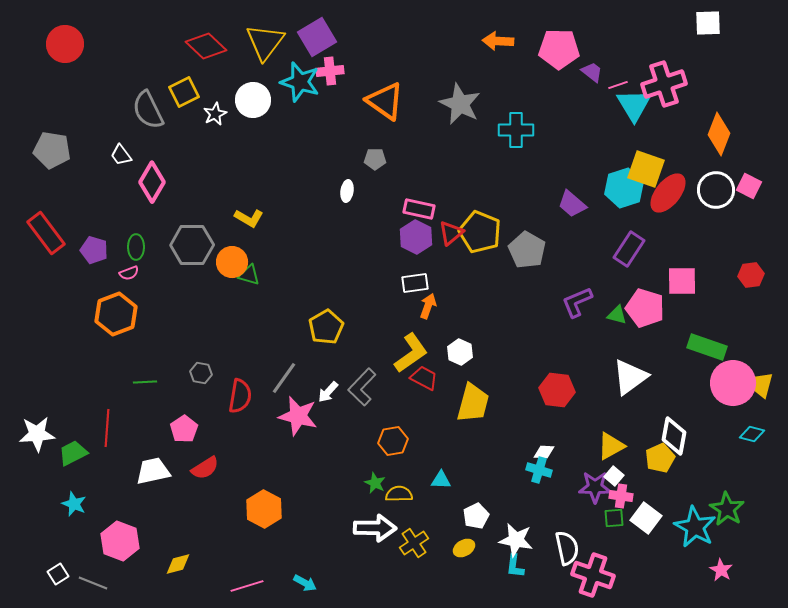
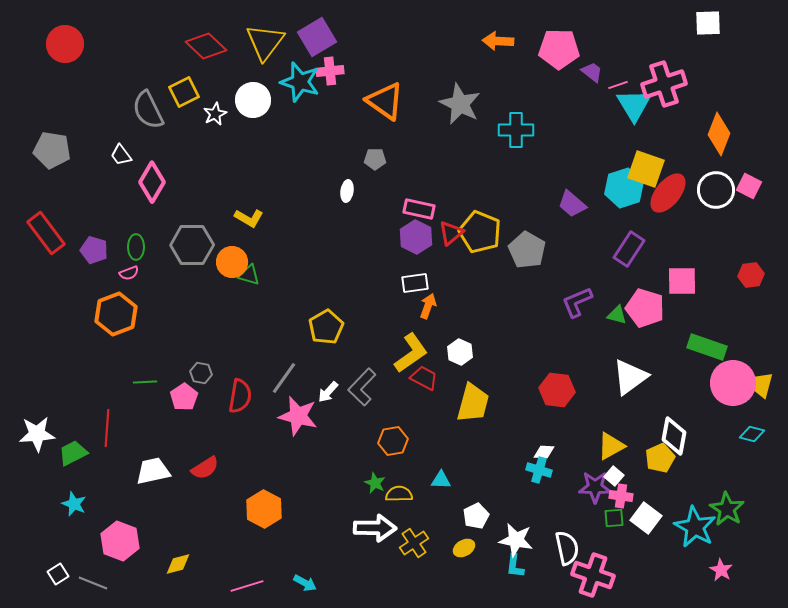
pink pentagon at (184, 429): moved 32 px up
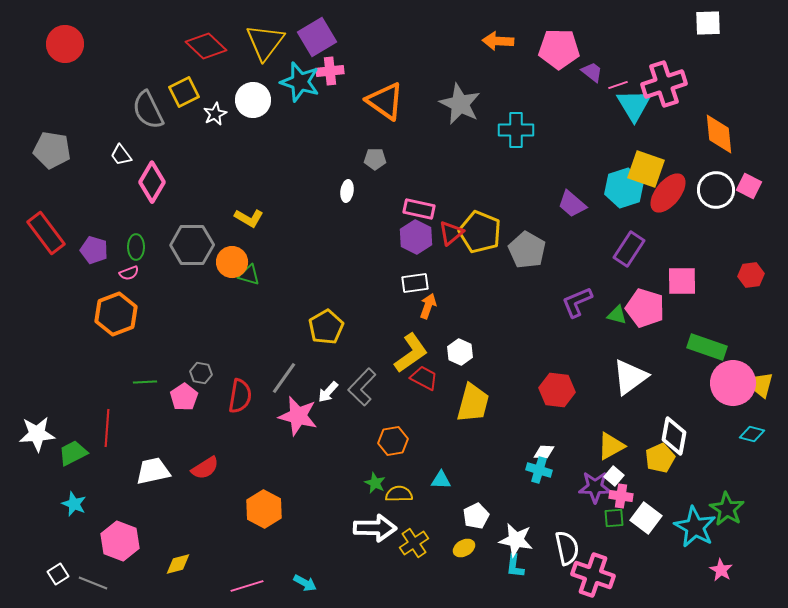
orange diamond at (719, 134): rotated 27 degrees counterclockwise
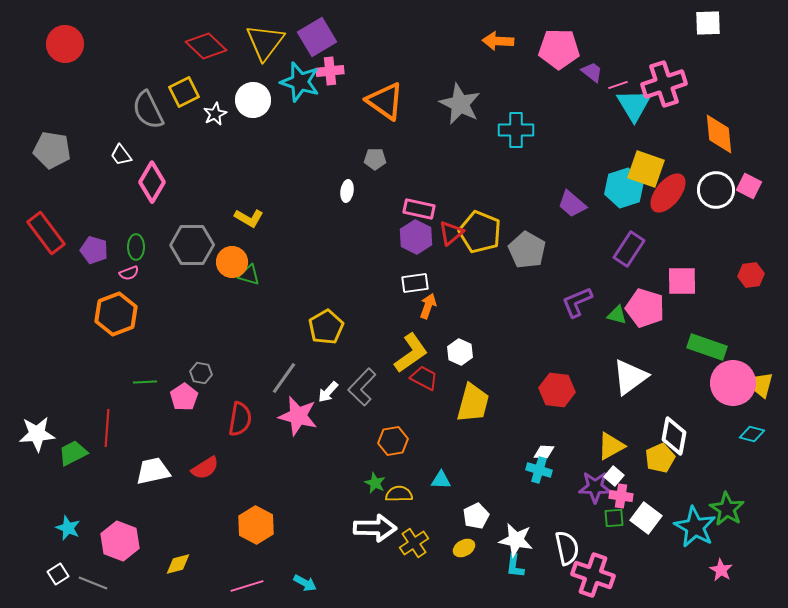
red semicircle at (240, 396): moved 23 px down
cyan star at (74, 504): moved 6 px left, 24 px down
orange hexagon at (264, 509): moved 8 px left, 16 px down
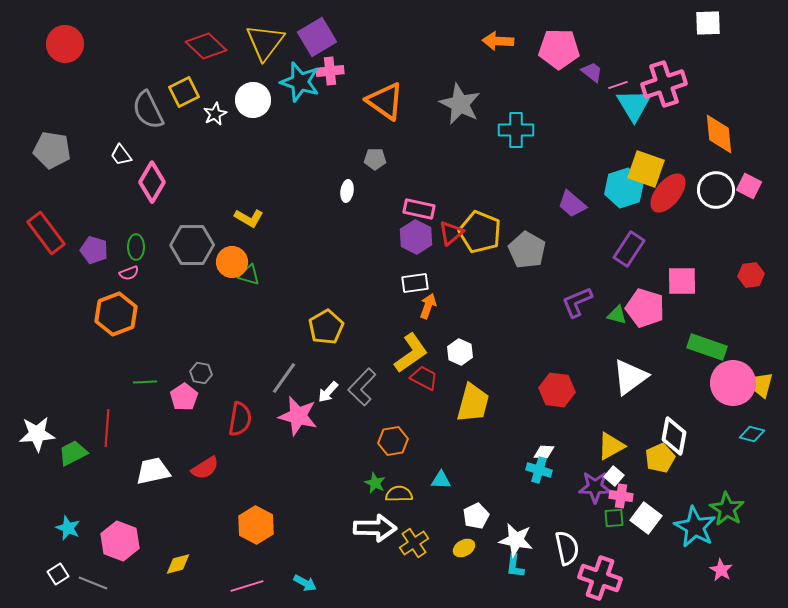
pink cross at (593, 575): moved 7 px right, 3 px down
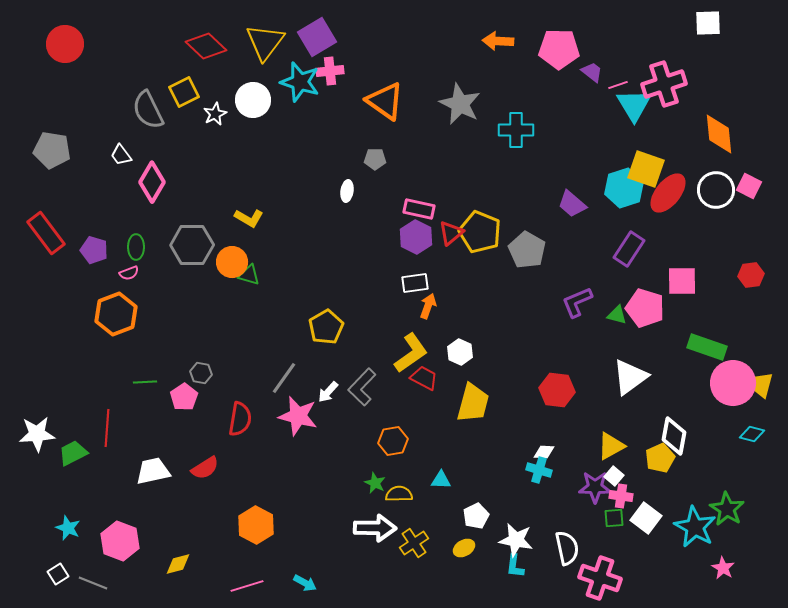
pink star at (721, 570): moved 2 px right, 2 px up
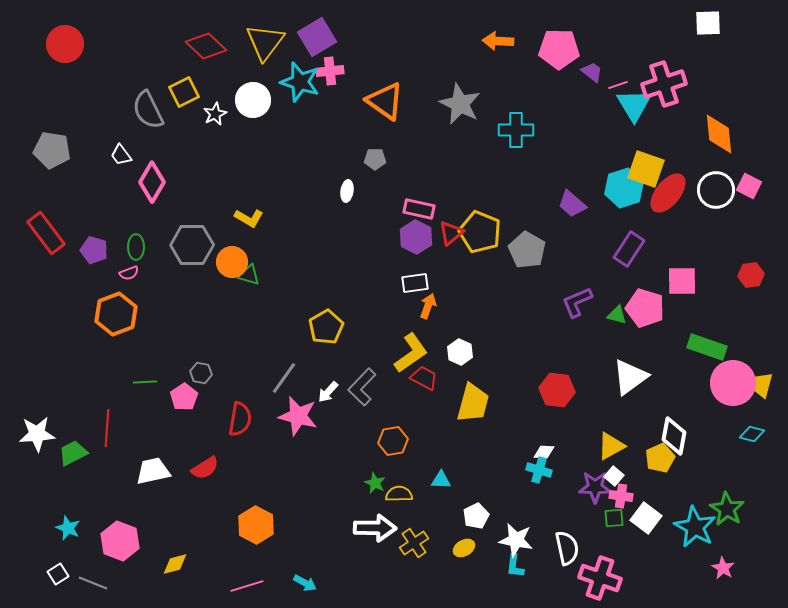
yellow diamond at (178, 564): moved 3 px left
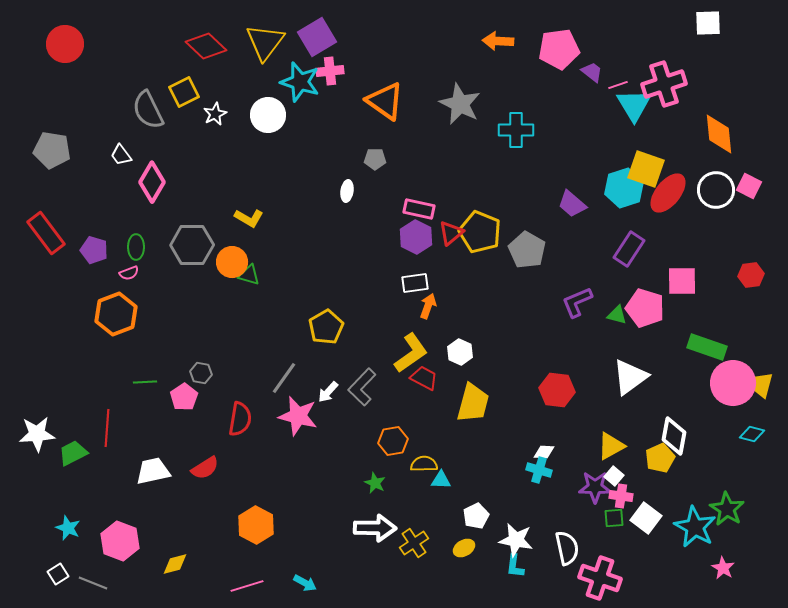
pink pentagon at (559, 49): rotated 9 degrees counterclockwise
white circle at (253, 100): moved 15 px right, 15 px down
yellow semicircle at (399, 494): moved 25 px right, 30 px up
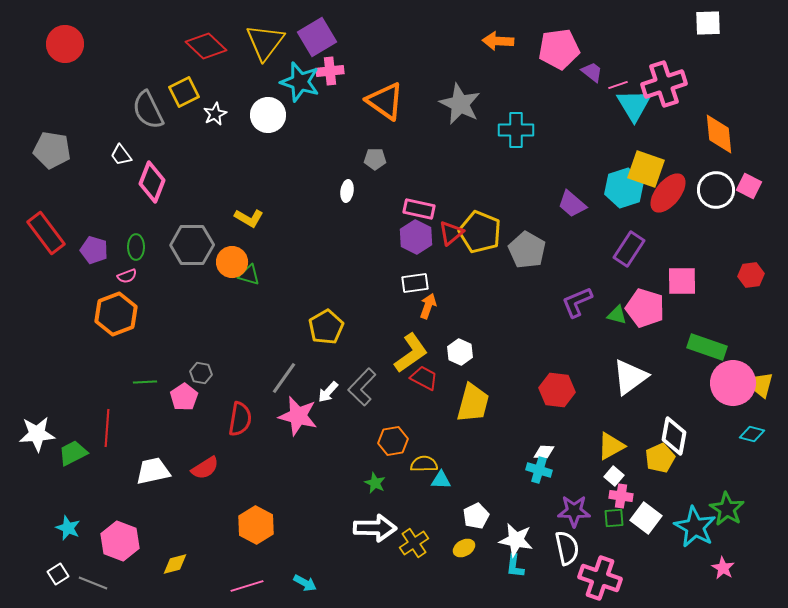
pink diamond at (152, 182): rotated 9 degrees counterclockwise
pink semicircle at (129, 273): moved 2 px left, 3 px down
purple star at (595, 487): moved 21 px left, 24 px down
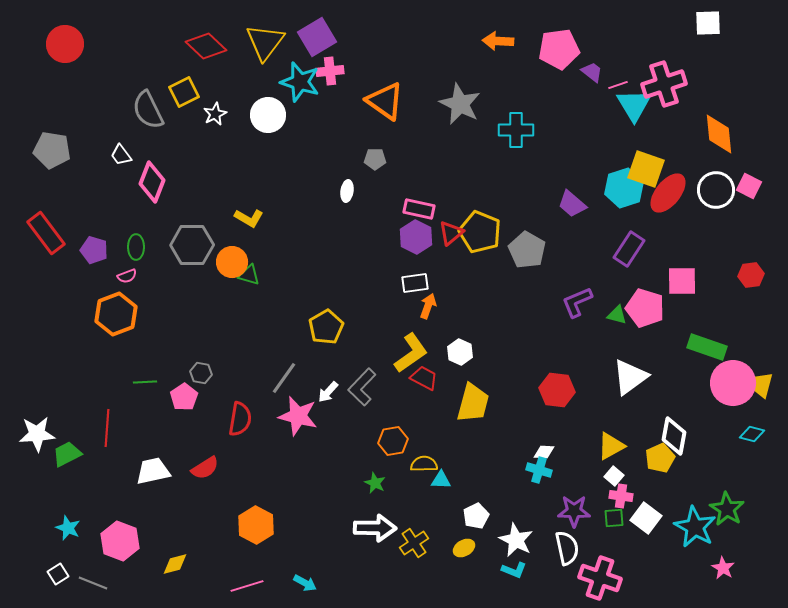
green trapezoid at (73, 453): moved 6 px left, 1 px down
white star at (516, 540): rotated 16 degrees clockwise
cyan L-shape at (515, 566): moved 1 px left, 4 px down; rotated 75 degrees counterclockwise
